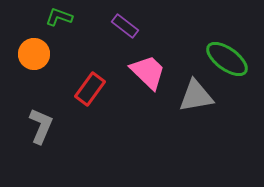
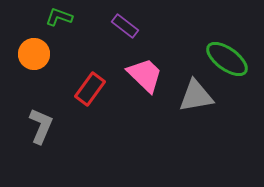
pink trapezoid: moved 3 px left, 3 px down
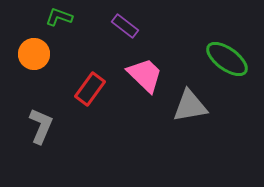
gray triangle: moved 6 px left, 10 px down
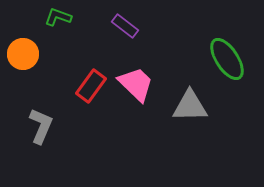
green L-shape: moved 1 px left
orange circle: moved 11 px left
green ellipse: rotated 21 degrees clockwise
pink trapezoid: moved 9 px left, 9 px down
red rectangle: moved 1 px right, 3 px up
gray triangle: rotated 9 degrees clockwise
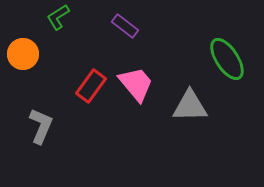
green L-shape: rotated 52 degrees counterclockwise
pink trapezoid: rotated 6 degrees clockwise
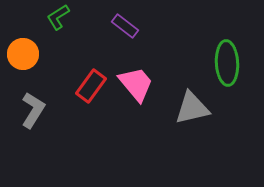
green ellipse: moved 4 px down; rotated 30 degrees clockwise
gray triangle: moved 2 px right, 2 px down; rotated 12 degrees counterclockwise
gray L-shape: moved 8 px left, 16 px up; rotated 9 degrees clockwise
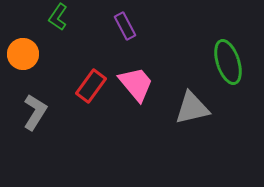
green L-shape: rotated 24 degrees counterclockwise
purple rectangle: rotated 24 degrees clockwise
green ellipse: moved 1 px right, 1 px up; rotated 15 degrees counterclockwise
gray L-shape: moved 2 px right, 2 px down
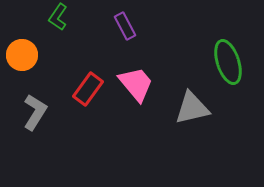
orange circle: moved 1 px left, 1 px down
red rectangle: moved 3 px left, 3 px down
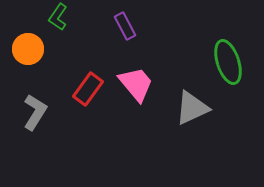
orange circle: moved 6 px right, 6 px up
gray triangle: rotated 12 degrees counterclockwise
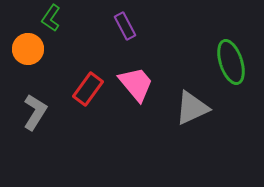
green L-shape: moved 7 px left, 1 px down
green ellipse: moved 3 px right
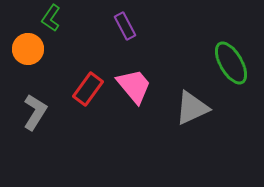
green ellipse: moved 1 px down; rotated 12 degrees counterclockwise
pink trapezoid: moved 2 px left, 2 px down
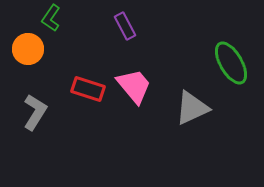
red rectangle: rotated 72 degrees clockwise
